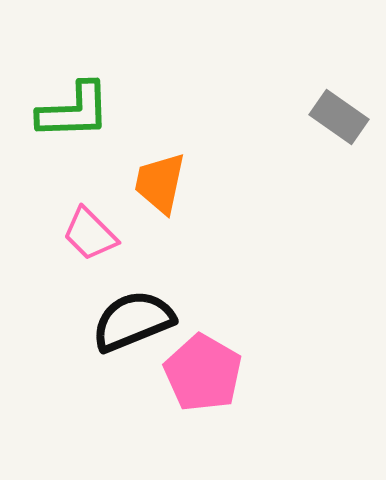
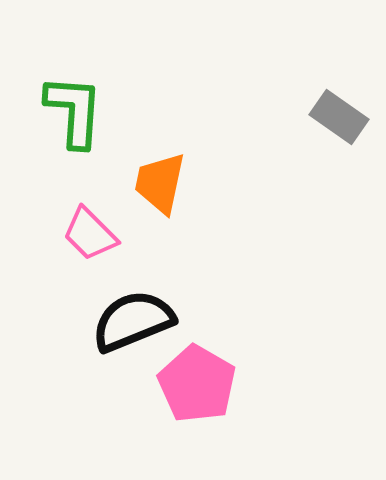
green L-shape: rotated 84 degrees counterclockwise
pink pentagon: moved 6 px left, 11 px down
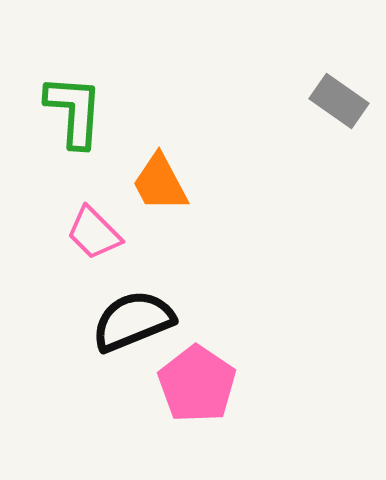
gray rectangle: moved 16 px up
orange trapezoid: rotated 40 degrees counterclockwise
pink trapezoid: moved 4 px right, 1 px up
pink pentagon: rotated 4 degrees clockwise
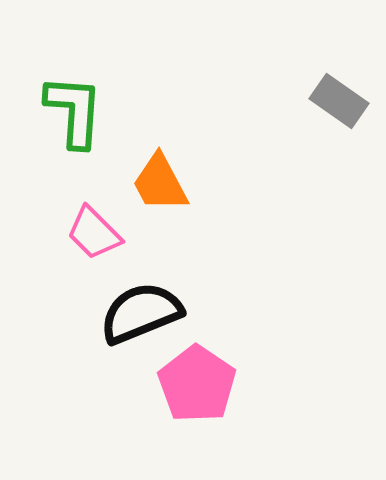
black semicircle: moved 8 px right, 8 px up
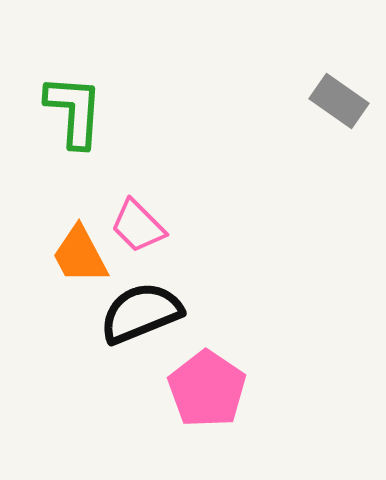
orange trapezoid: moved 80 px left, 72 px down
pink trapezoid: moved 44 px right, 7 px up
pink pentagon: moved 10 px right, 5 px down
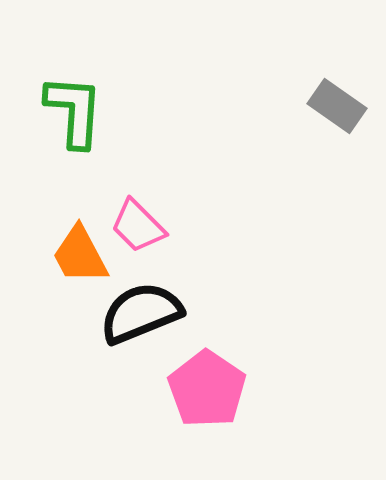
gray rectangle: moved 2 px left, 5 px down
